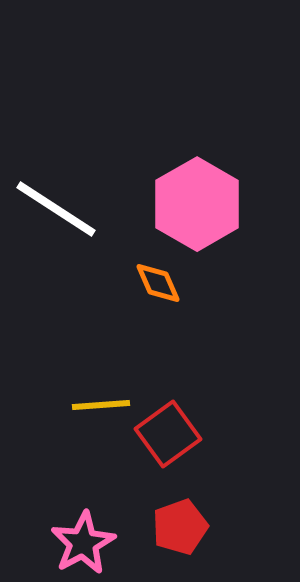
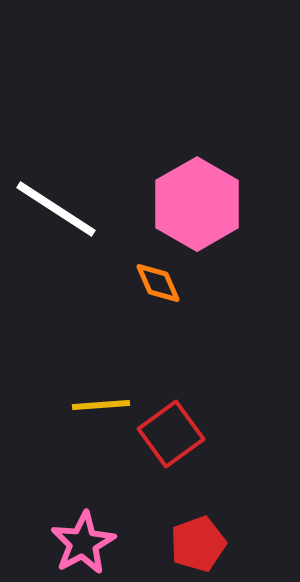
red square: moved 3 px right
red pentagon: moved 18 px right, 17 px down
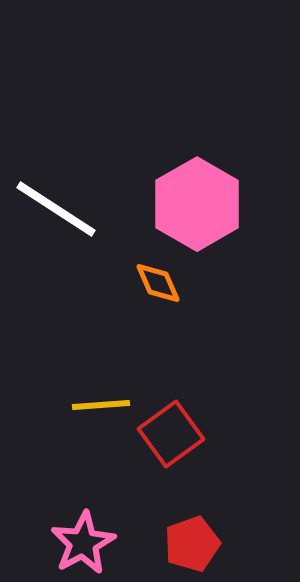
red pentagon: moved 6 px left
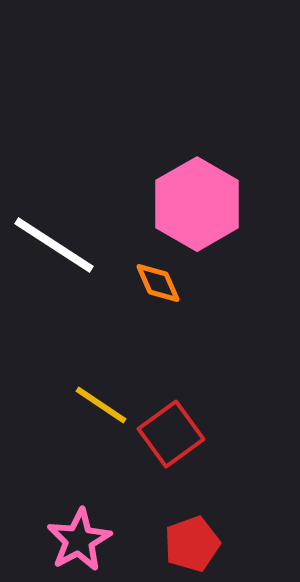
white line: moved 2 px left, 36 px down
yellow line: rotated 38 degrees clockwise
pink star: moved 4 px left, 3 px up
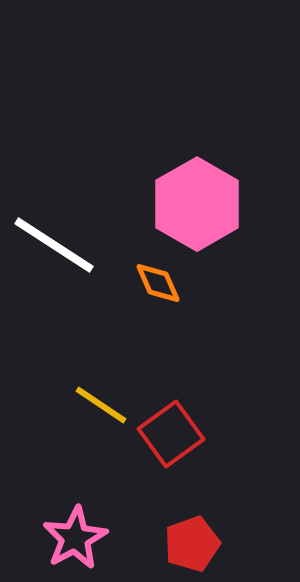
pink star: moved 4 px left, 2 px up
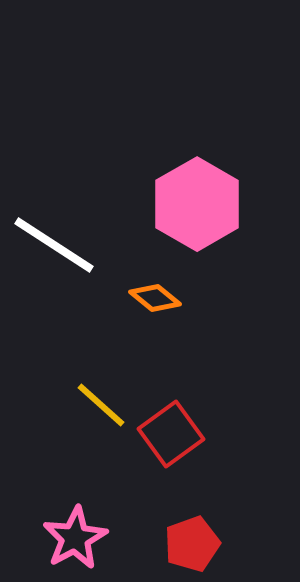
orange diamond: moved 3 px left, 15 px down; rotated 27 degrees counterclockwise
yellow line: rotated 8 degrees clockwise
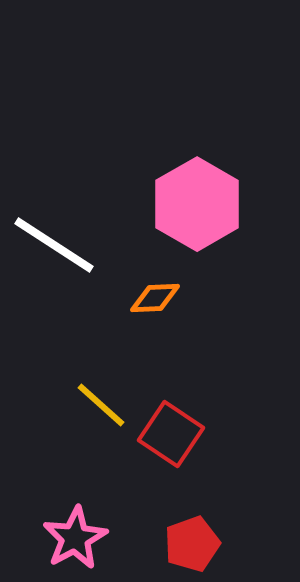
orange diamond: rotated 42 degrees counterclockwise
red square: rotated 20 degrees counterclockwise
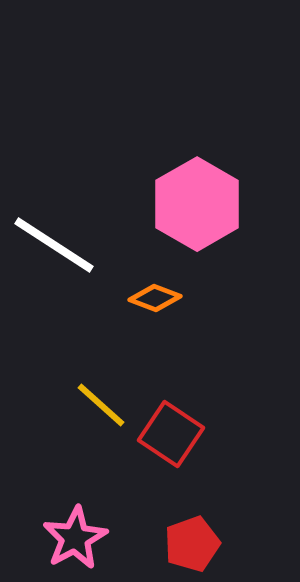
orange diamond: rotated 24 degrees clockwise
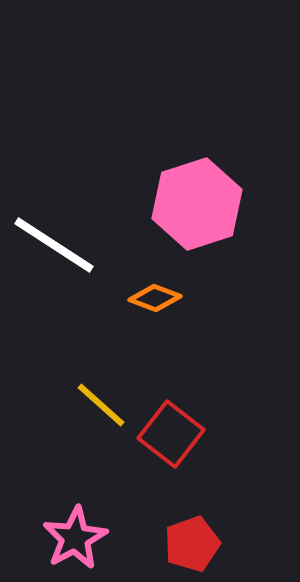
pink hexagon: rotated 12 degrees clockwise
red square: rotated 4 degrees clockwise
